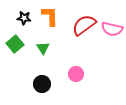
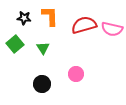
red semicircle: rotated 20 degrees clockwise
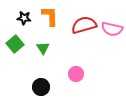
black circle: moved 1 px left, 3 px down
